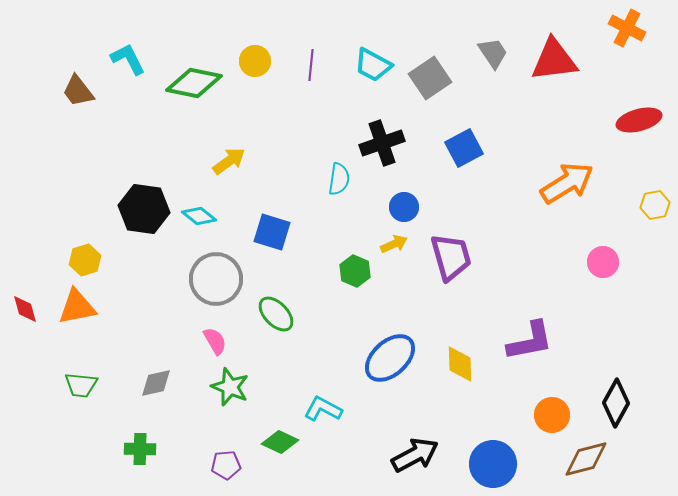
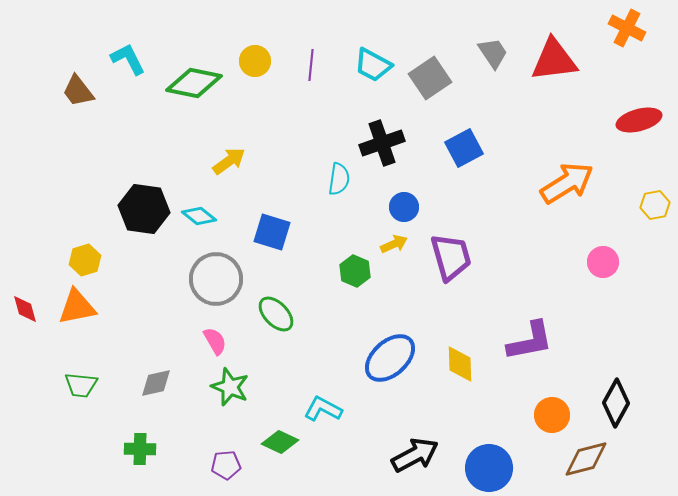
blue circle at (493, 464): moved 4 px left, 4 px down
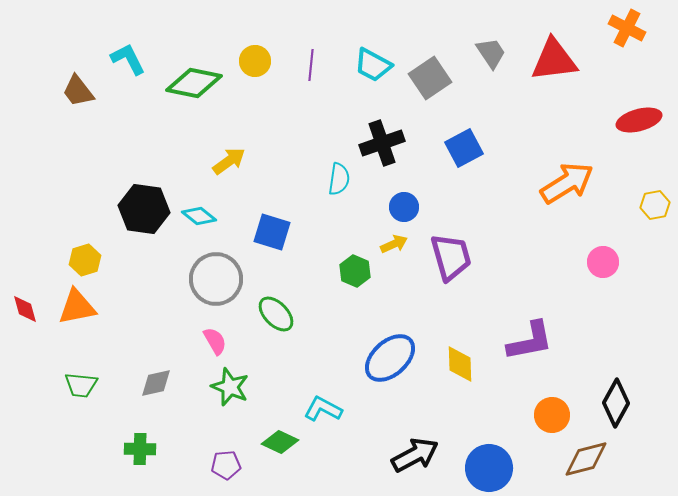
gray trapezoid at (493, 53): moved 2 px left
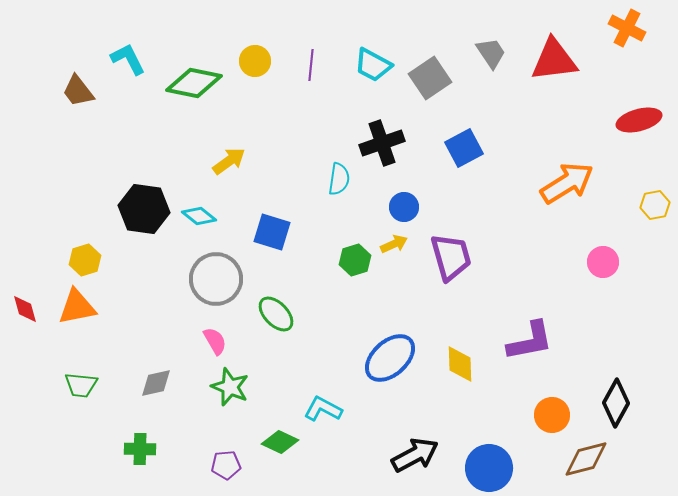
green hexagon at (355, 271): moved 11 px up; rotated 20 degrees clockwise
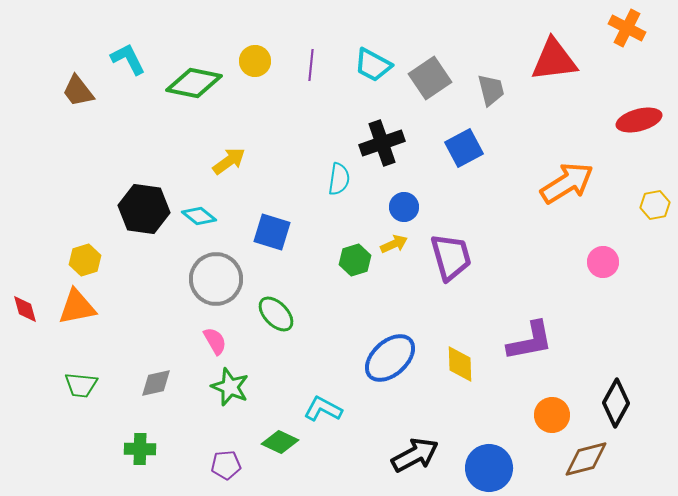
gray trapezoid at (491, 53): moved 37 px down; rotated 20 degrees clockwise
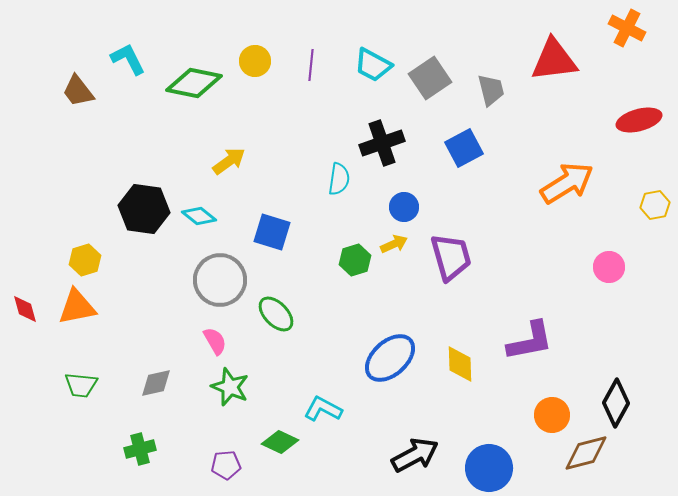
pink circle at (603, 262): moved 6 px right, 5 px down
gray circle at (216, 279): moved 4 px right, 1 px down
green cross at (140, 449): rotated 16 degrees counterclockwise
brown diamond at (586, 459): moved 6 px up
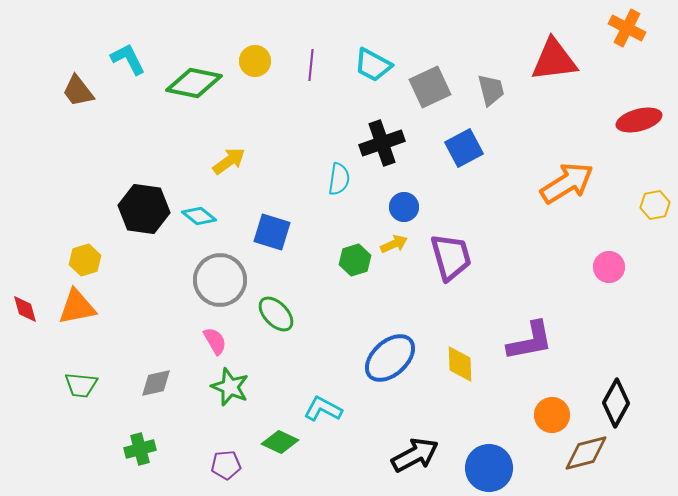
gray square at (430, 78): moved 9 px down; rotated 9 degrees clockwise
